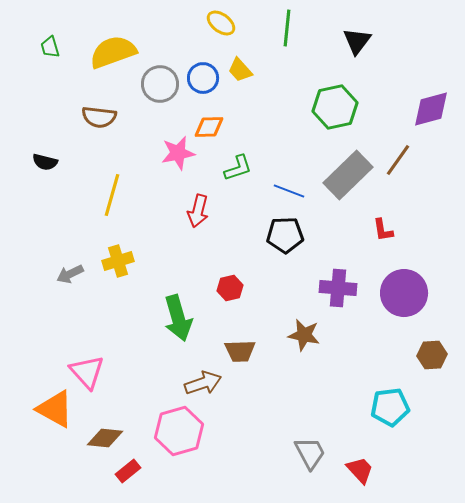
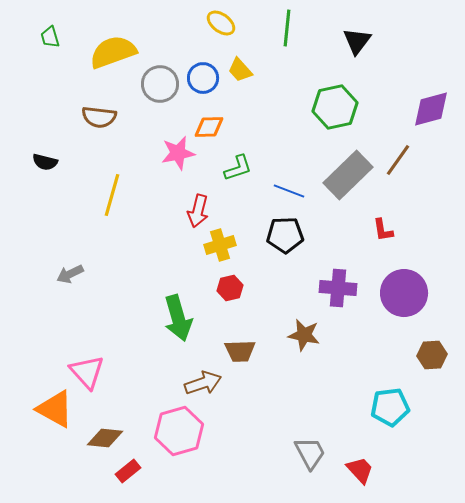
green trapezoid: moved 10 px up
yellow cross: moved 102 px right, 16 px up
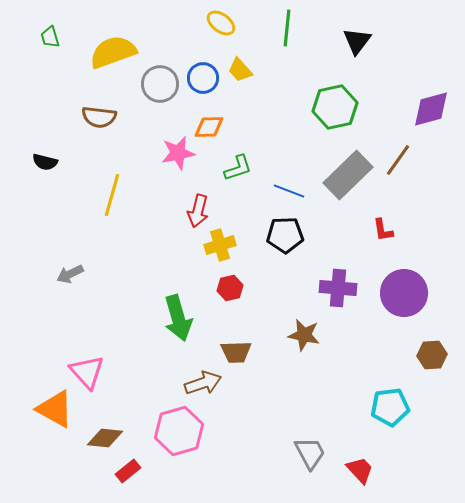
brown trapezoid: moved 4 px left, 1 px down
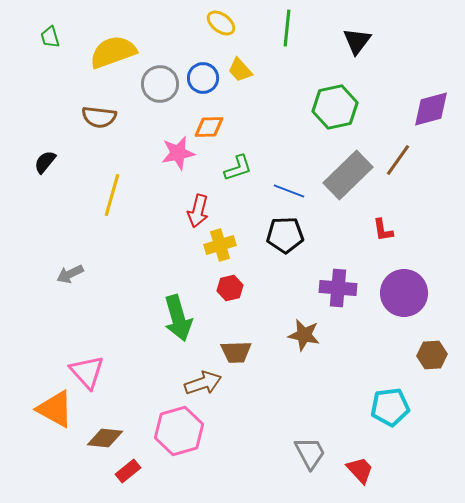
black semicircle: rotated 115 degrees clockwise
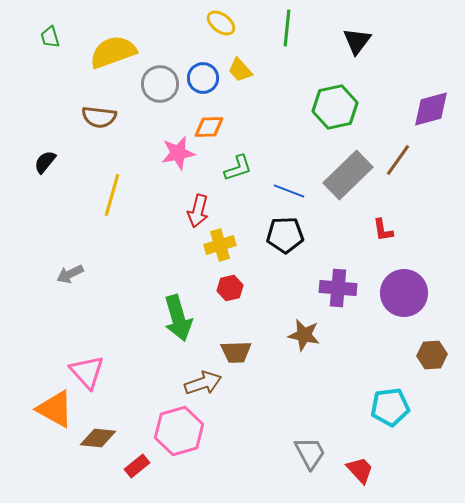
brown diamond: moved 7 px left
red rectangle: moved 9 px right, 5 px up
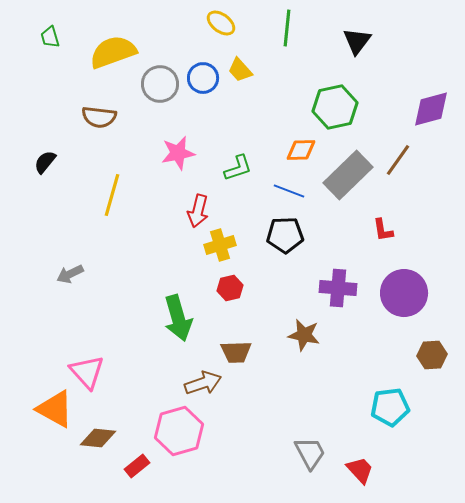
orange diamond: moved 92 px right, 23 px down
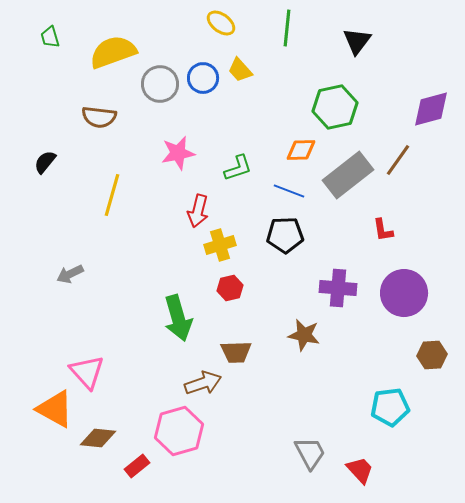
gray rectangle: rotated 6 degrees clockwise
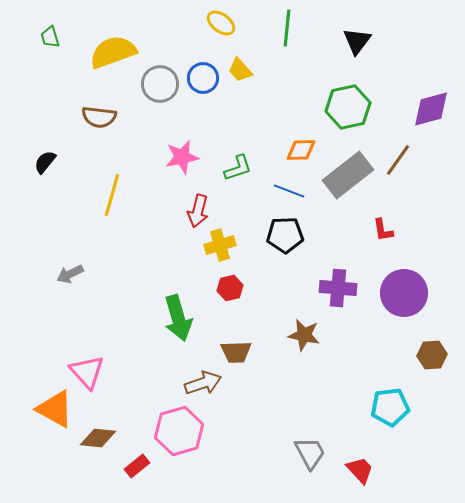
green hexagon: moved 13 px right
pink star: moved 4 px right, 4 px down
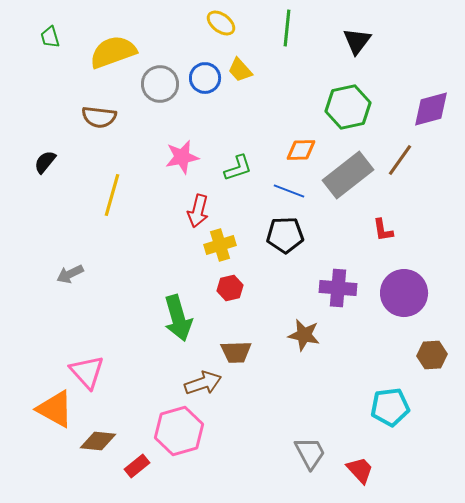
blue circle: moved 2 px right
brown line: moved 2 px right
brown diamond: moved 3 px down
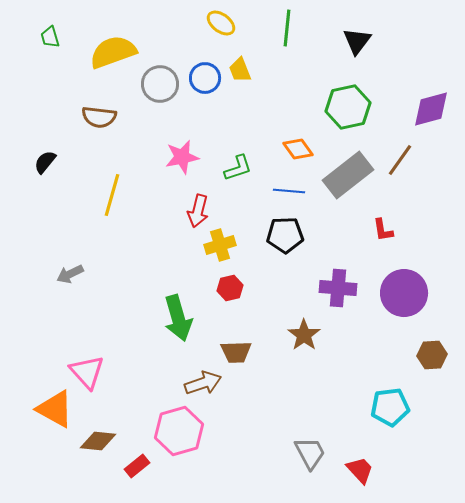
yellow trapezoid: rotated 20 degrees clockwise
orange diamond: moved 3 px left, 1 px up; rotated 56 degrees clockwise
blue line: rotated 16 degrees counterclockwise
brown star: rotated 24 degrees clockwise
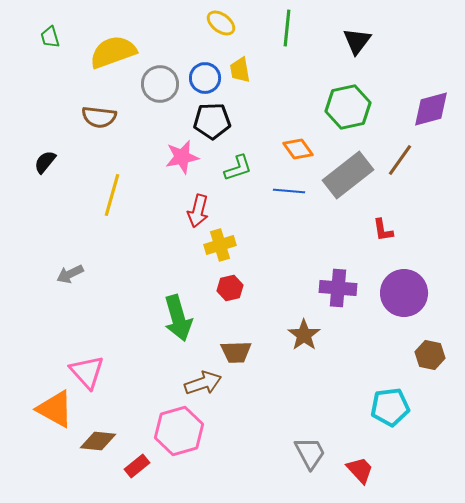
yellow trapezoid: rotated 12 degrees clockwise
black pentagon: moved 73 px left, 114 px up
brown hexagon: moved 2 px left; rotated 16 degrees clockwise
